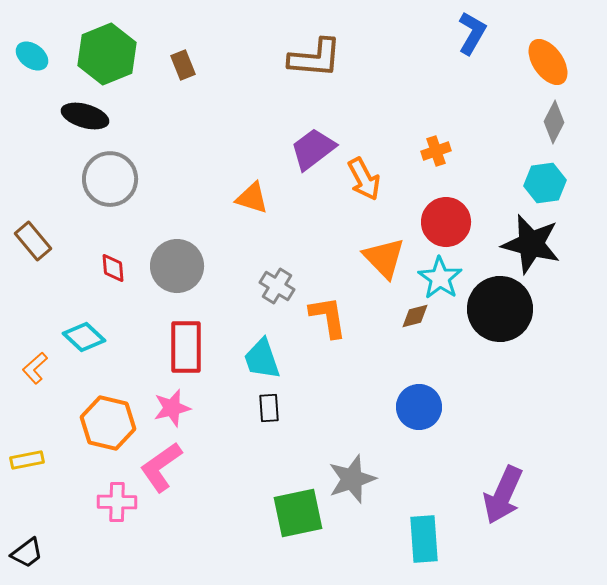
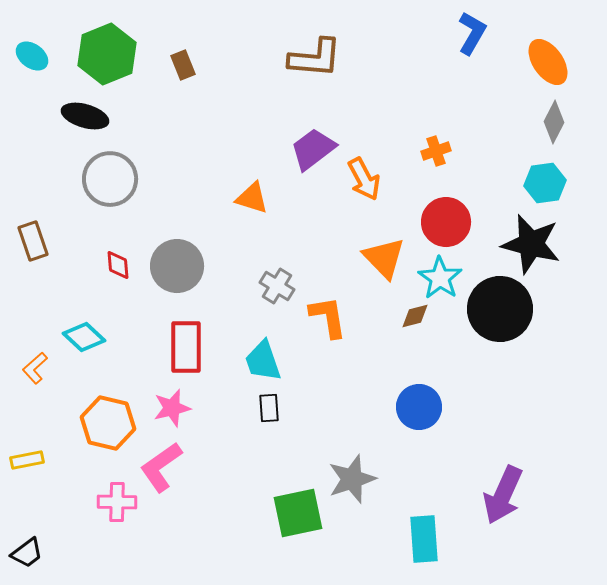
brown rectangle at (33, 241): rotated 21 degrees clockwise
red diamond at (113, 268): moved 5 px right, 3 px up
cyan trapezoid at (262, 359): moved 1 px right, 2 px down
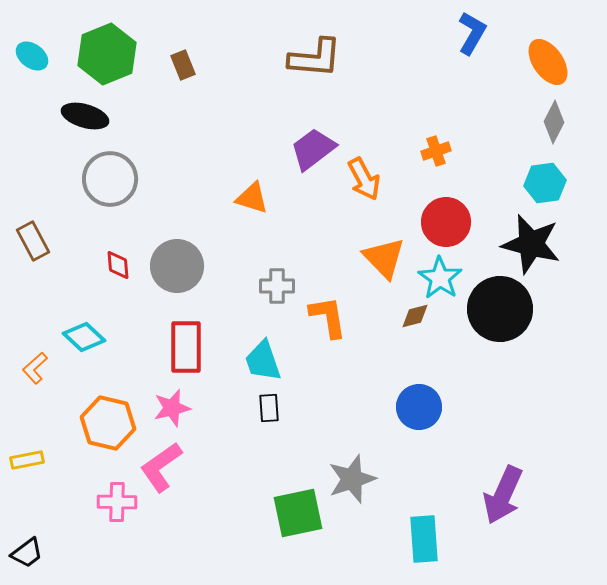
brown rectangle at (33, 241): rotated 9 degrees counterclockwise
gray cross at (277, 286): rotated 32 degrees counterclockwise
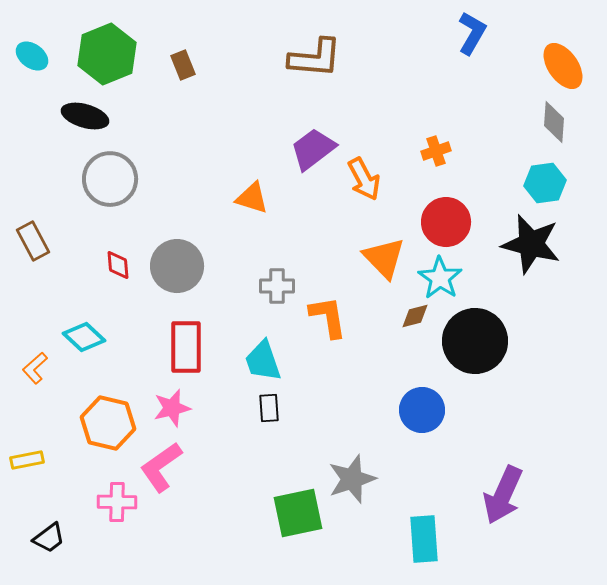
orange ellipse at (548, 62): moved 15 px right, 4 px down
gray diamond at (554, 122): rotated 24 degrees counterclockwise
black circle at (500, 309): moved 25 px left, 32 px down
blue circle at (419, 407): moved 3 px right, 3 px down
black trapezoid at (27, 553): moved 22 px right, 15 px up
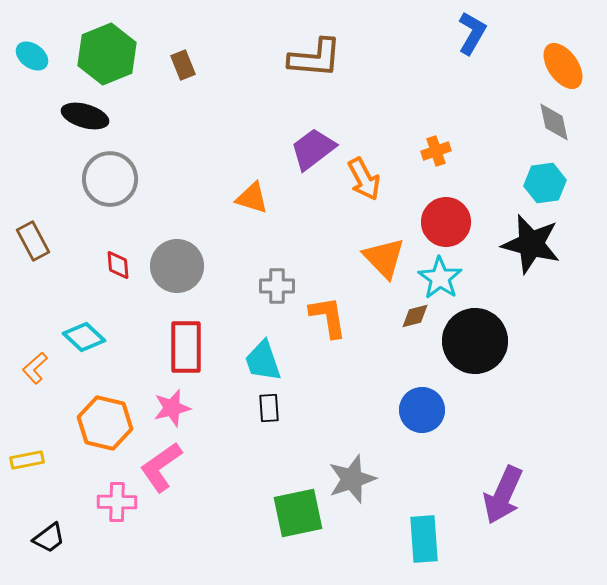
gray diamond at (554, 122): rotated 15 degrees counterclockwise
orange hexagon at (108, 423): moved 3 px left
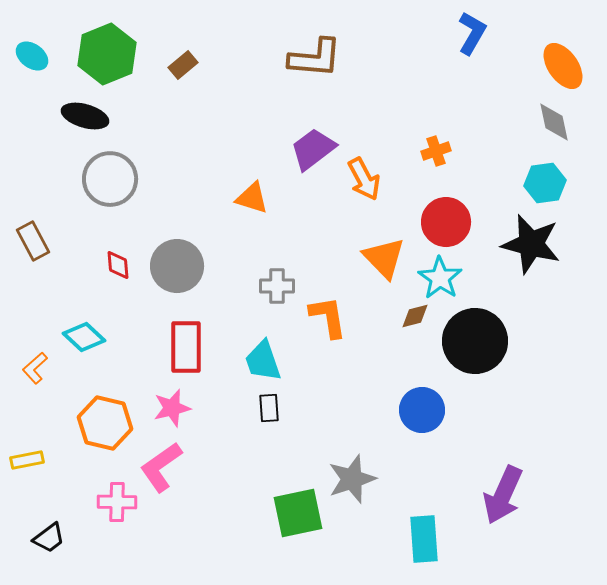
brown rectangle at (183, 65): rotated 72 degrees clockwise
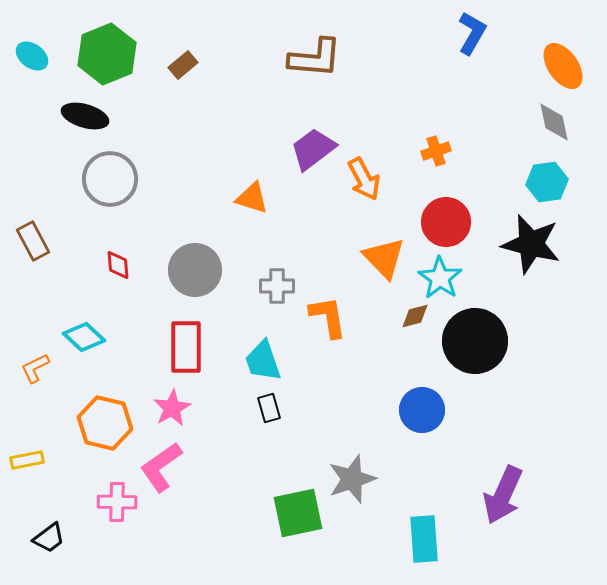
cyan hexagon at (545, 183): moved 2 px right, 1 px up
gray circle at (177, 266): moved 18 px right, 4 px down
orange L-shape at (35, 368): rotated 16 degrees clockwise
pink star at (172, 408): rotated 15 degrees counterclockwise
black rectangle at (269, 408): rotated 12 degrees counterclockwise
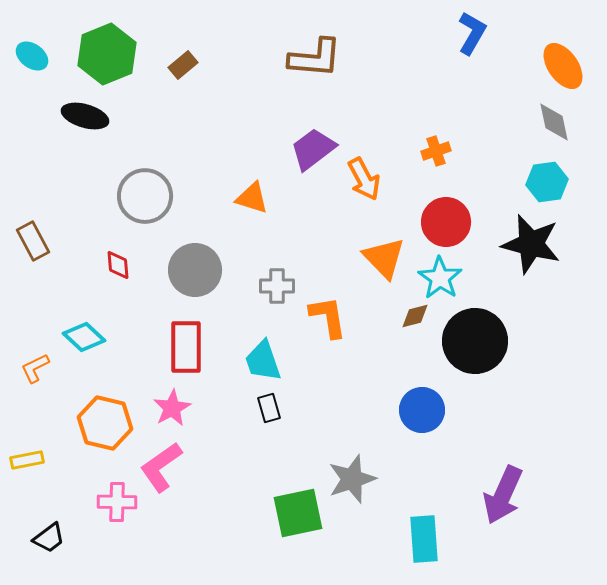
gray circle at (110, 179): moved 35 px right, 17 px down
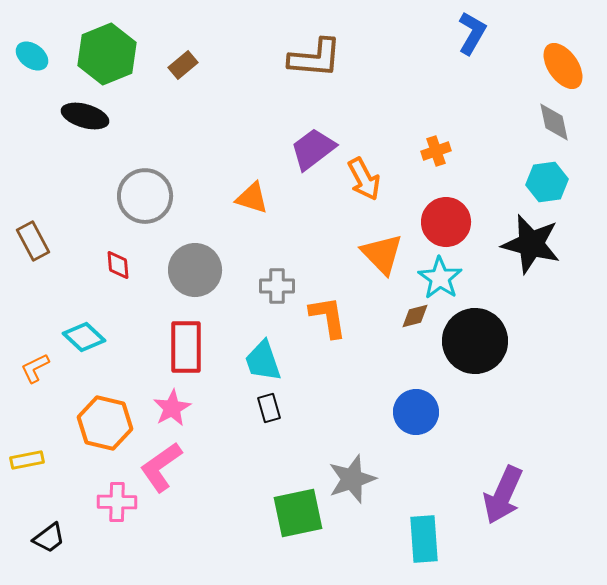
orange triangle at (384, 258): moved 2 px left, 4 px up
blue circle at (422, 410): moved 6 px left, 2 px down
